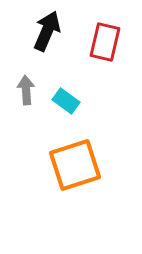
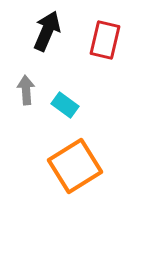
red rectangle: moved 2 px up
cyan rectangle: moved 1 px left, 4 px down
orange square: moved 1 px down; rotated 14 degrees counterclockwise
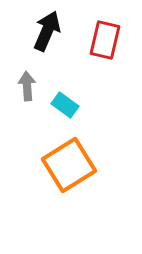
gray arrow: moved 1 px right, 4 px up
orange square: moved 6 px left, 1 px up
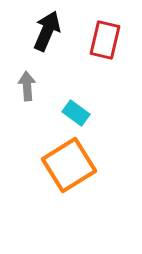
cyan rectangle: moved 11 px right, 8 px down
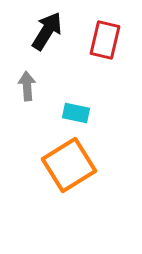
black arrow: rotated 9 degrees clockwise
cyan rectangle: rotated 24 degrees counterclockwise
